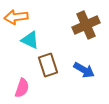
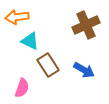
orange arrow: moved 1 px right
cyan triangle: moved 1 px down
brown rectangle: rotated 15 degrees counterclockwise
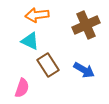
orange arrow: moved 20 px right, 2 px up
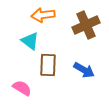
orange arrow: moved 6 px right
cyan triangle: rotated 12 degrees clockwise
brown rectangle: rotated 35 degrees clockwise
pink semicircle: rotated 78 degrees counterclockwise
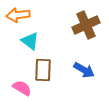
orange arrow: moved 25 px left
brown rectangle: moved 5 px left, 5 px down
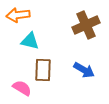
cyan triangle: rotated 24 degrees counterclockwise
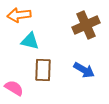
orange arrow: moved 1 px right
pink semicircle: moved 8 px left
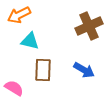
orange arrow: rotated 20 degrees counterclockwise
brown cross: moved 3 px right, 1 px down
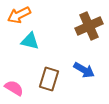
brown rectangle: moved 6 px right, 9 px down; rotated 15 degrees clockwise
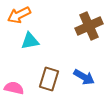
cyan triangle: rotated 24 degrees counterclockwise
blue arrow: moved 7 px down
pink semicircle: rotated 18 degrees counterclockwise
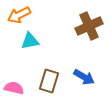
brown rectangle: moved 2 px down
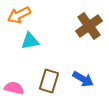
brown cross: rotated 12 degrees counterclockwise
blue arrow: moved 1 px left, 2 px down
